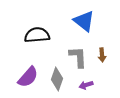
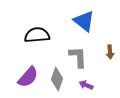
brown arrow: moved 8 px right, 3 px up
purple arrow: rotated 40 degrees clockwise
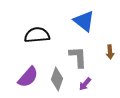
purple arrow: moved 1 px left, 1 px up; rotated 72 degrees counterclockwise
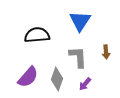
blue triangle: moved 4 px left; rotated 25 degrees clockwise
brown arrow: moved 4 px left
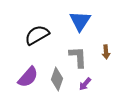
black semicircle: rotated 25 degrees counterclockwise
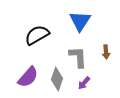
purple arrow: moved 1 px left, 1 px up
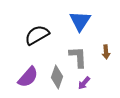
gray diamond: moved 2 px up
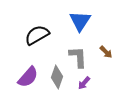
brown arrow: rotated 40 degrees counterclockwise
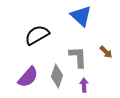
blue triangle: moved 1 px right, 5 px up; rotated 20 degrees counterclockwise
gray diamond: moved 1 px up
purple arrow: moved 2 px down; rotated 136 degrees clockwise
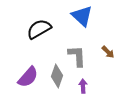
blue triangle: moved 1 px right
black semicircle: moved 2 px right, 6 px up
brown arrow: moved 2 px right
gray L-shape: moved 1 px left, 1 px up
purple arrow: moved 1 px left, 1 px down
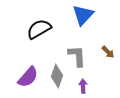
blue triangle: moved 1 px right, 1 px up; rotated 30 degrees clockwise
